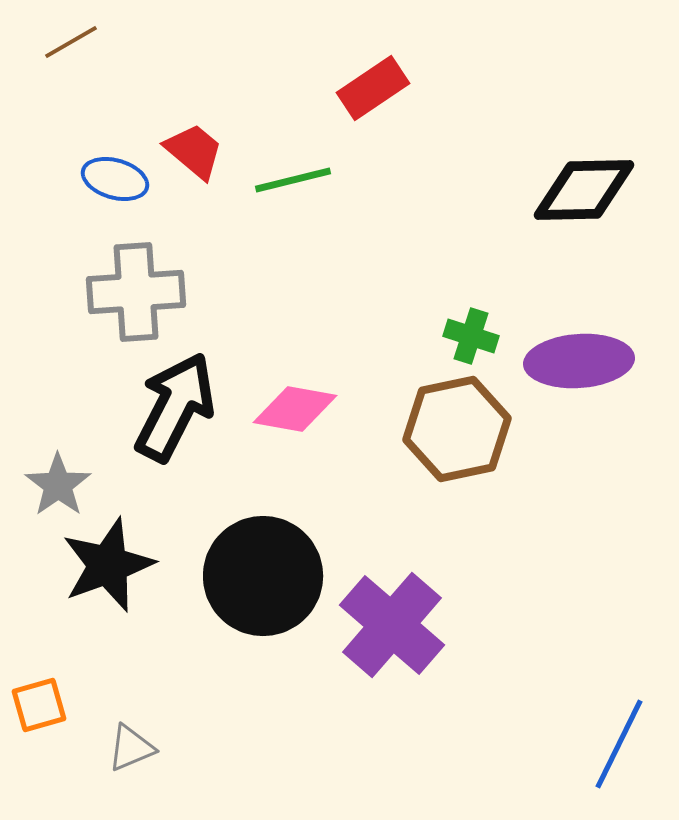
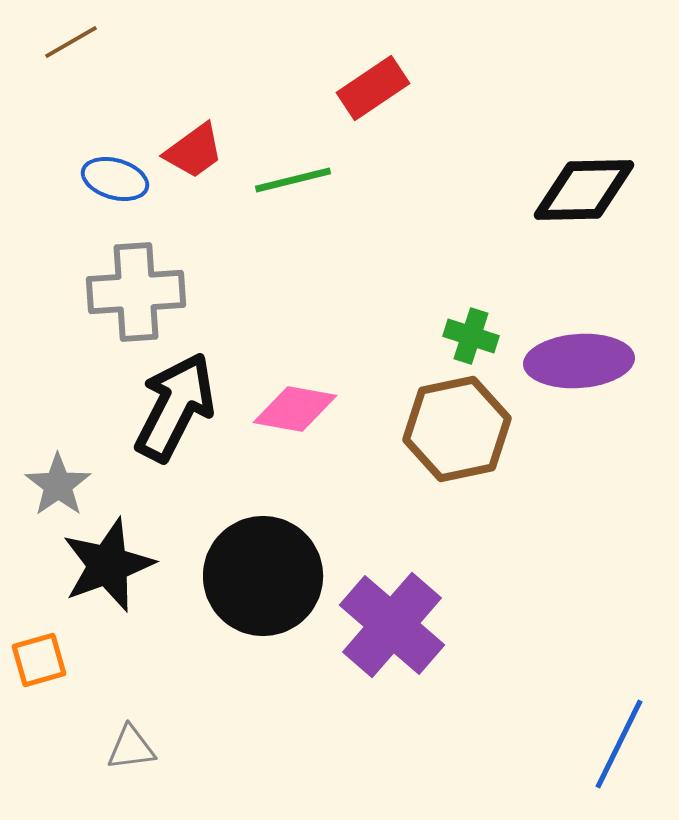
red trapezoid: rotated 104 degrees clockwise
orange square: moved 45 px up
gray triangle: rotated 16 degrees clockwise
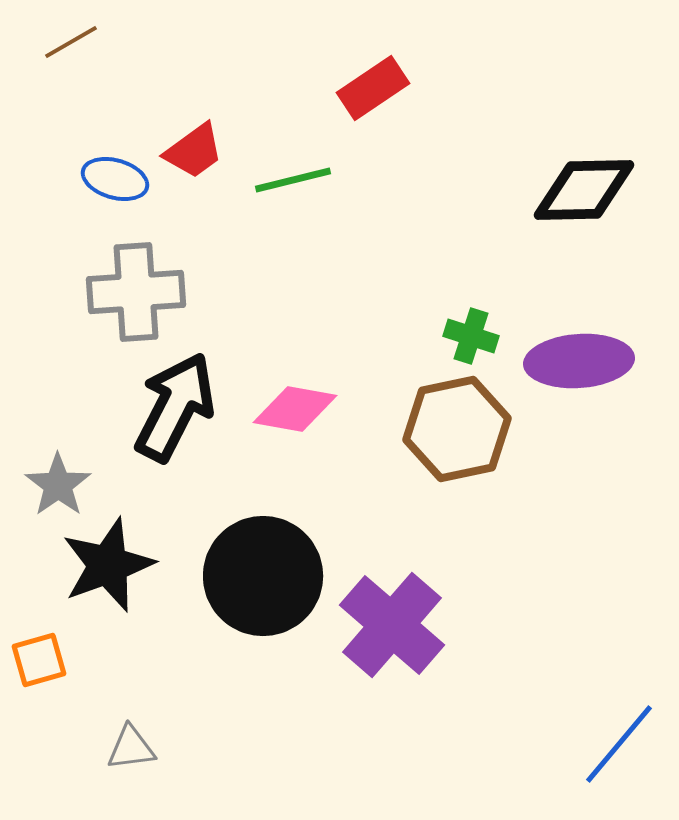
blue line: rotated 14 degrees clockwise
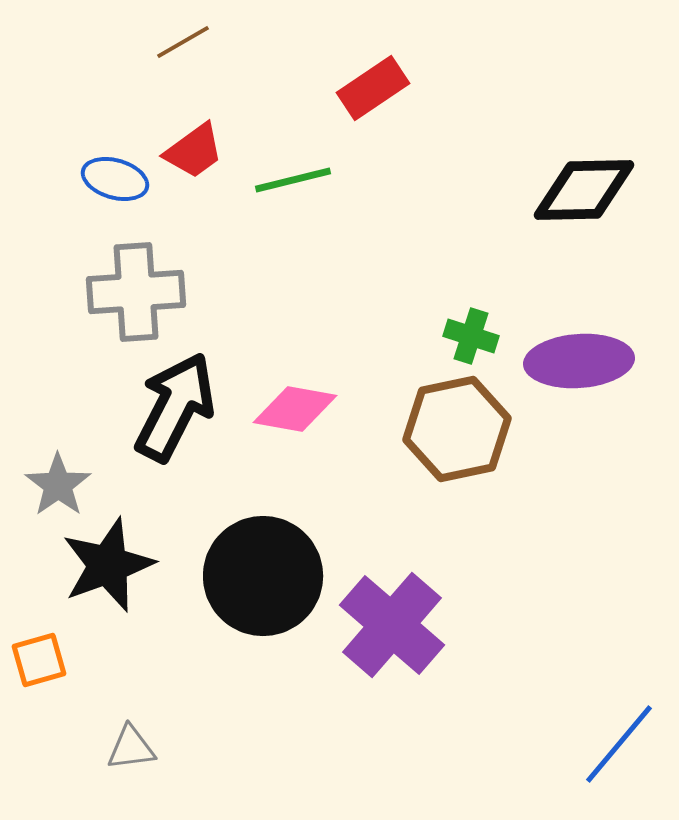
brown line: moved 112 px right
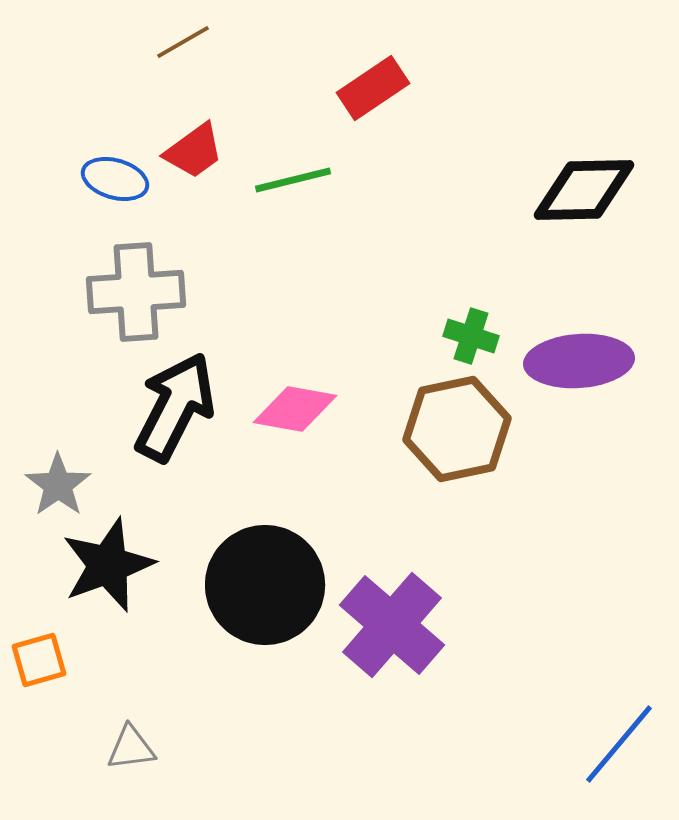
black circle: moved 2 px right, 9 px down
